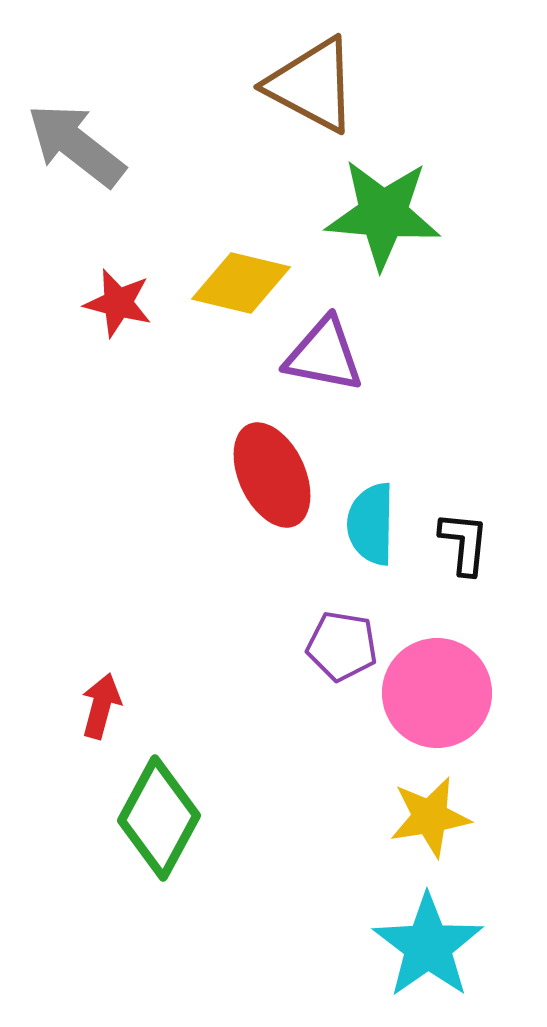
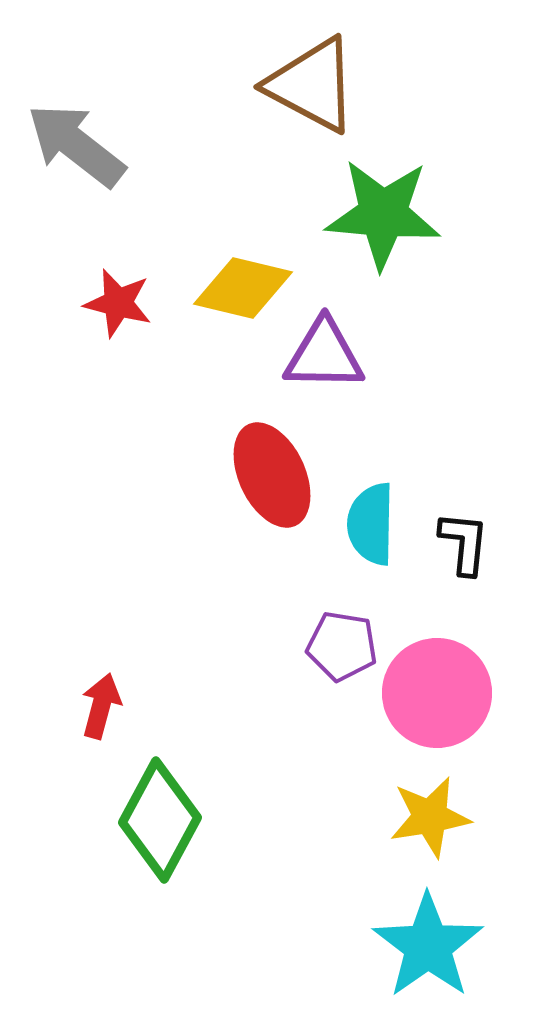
yellow diamond: moved 2 px right, 5 px down
purple triangle: rotated 10 degrees counterclockwise
green diamond: moved 1 px right, 2 px down
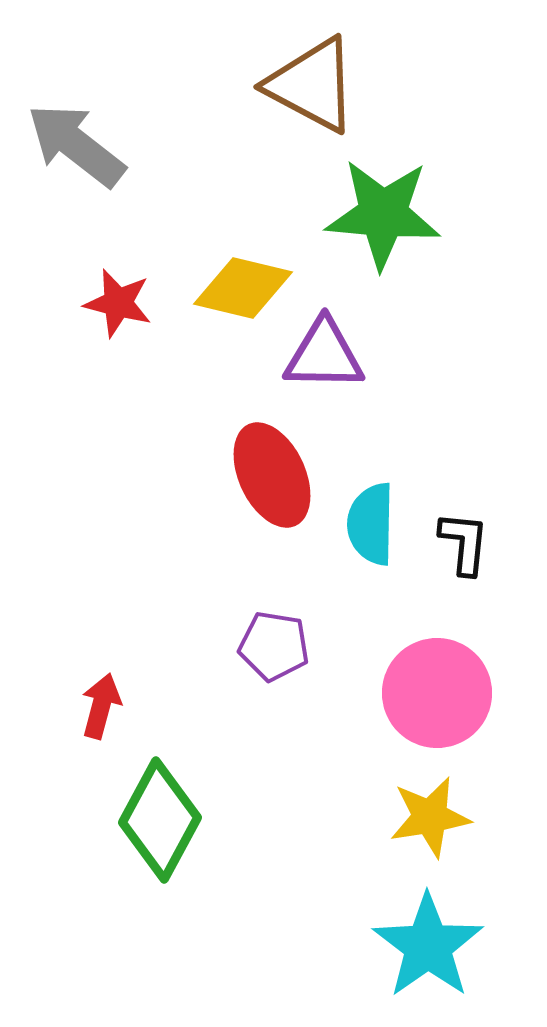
purple pentagon: moved 68 px left
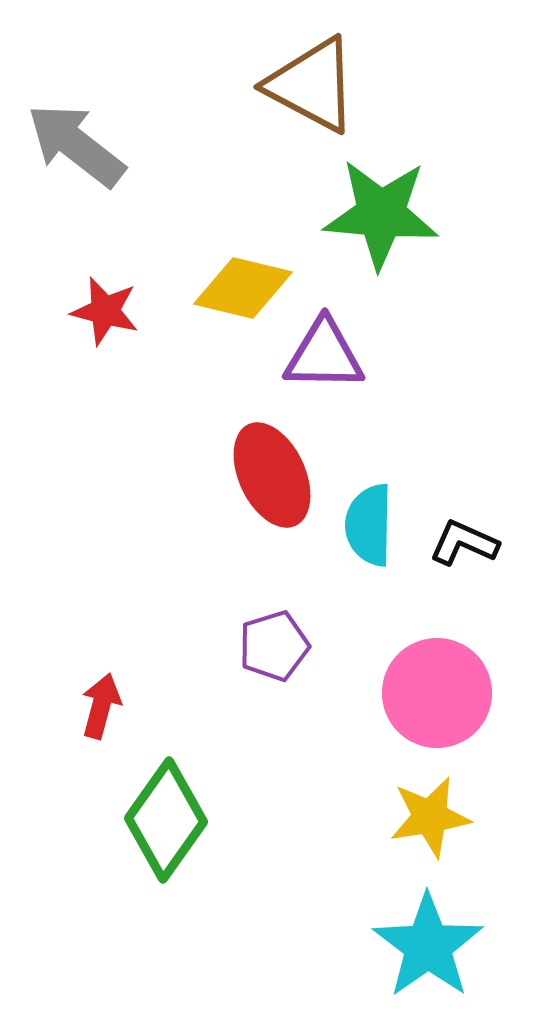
green star: moved 2 px left
red star: moved 13 px left, 8 px down
cyan semicircle: moved 2 px left, 1 px down
black L-shape: rotated 72 degrees counterclockwise
purple pentagon: rotated 26 degrees counterclockwise
green diamond: moved 6 px right; rotated 7 degrees clockwise
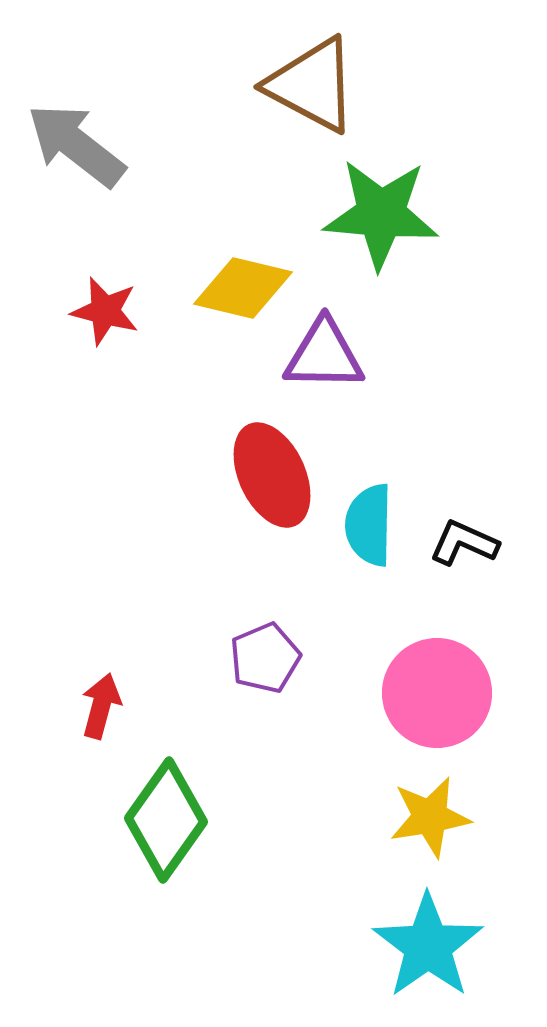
purple pentagon: moved 9 px left, 12 px down; rotated 6 degrees counterclockwise
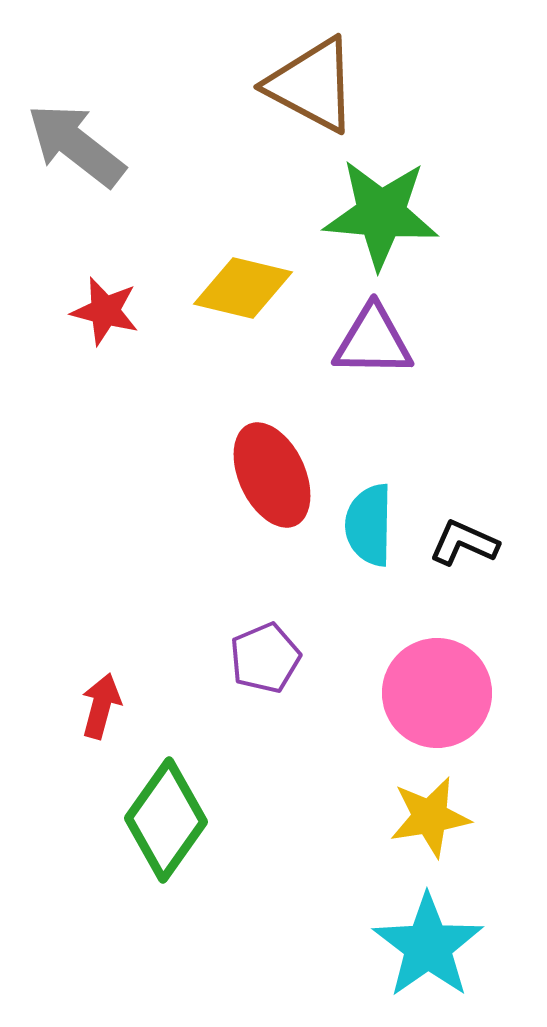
purple triangle: moved 49 px right, 14 px up
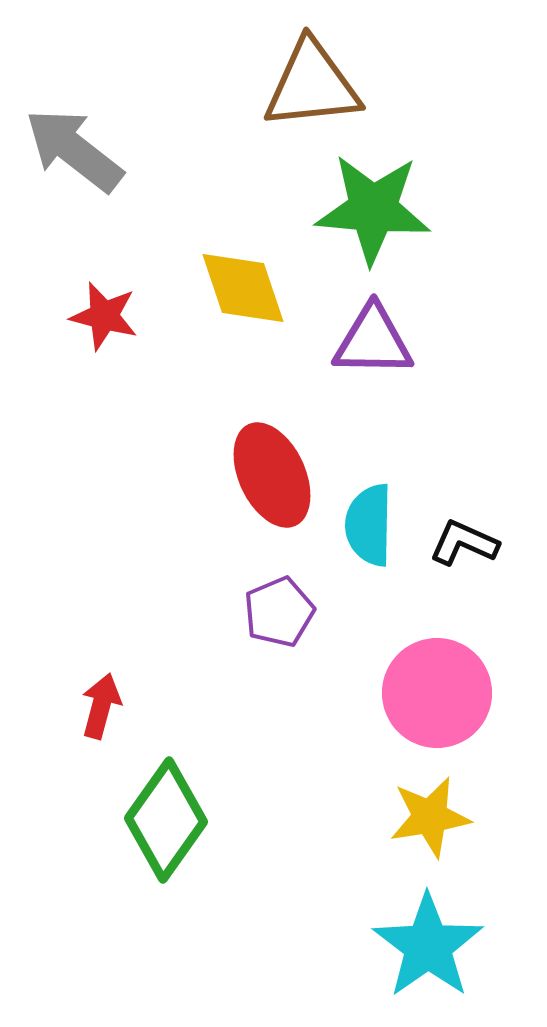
brown triangle: rotated 34 degrees counterclockwise
gray arrow: moved 2 px left, 5 px down
green star: moved 8 px left, 5 px up
yellow diamond: rotated 58 degrees clockwise
red star: moved 1 px left, 5 px down
purple pentagon: moved 14 px right, 46 px up
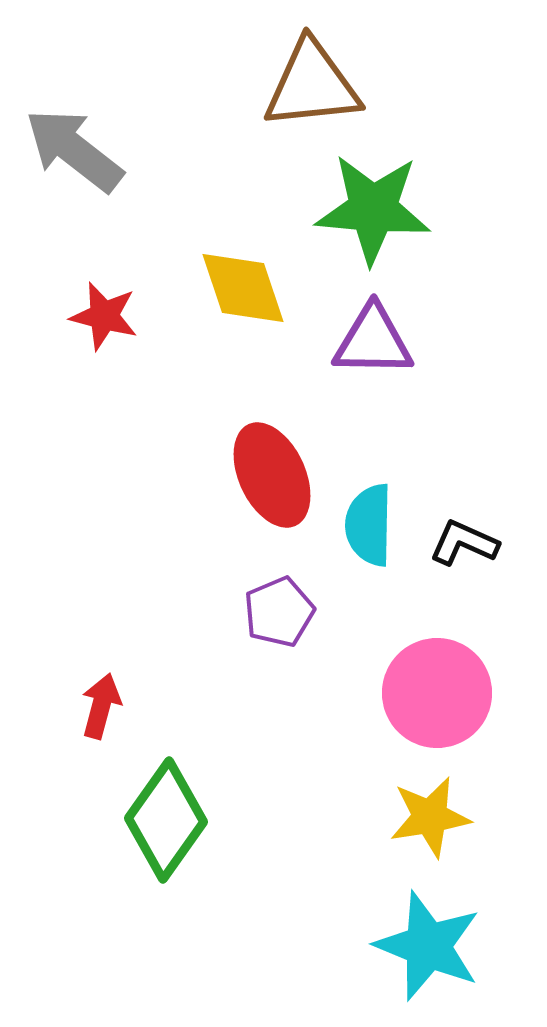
cyan star: rotated 15 degrees counterclockwise
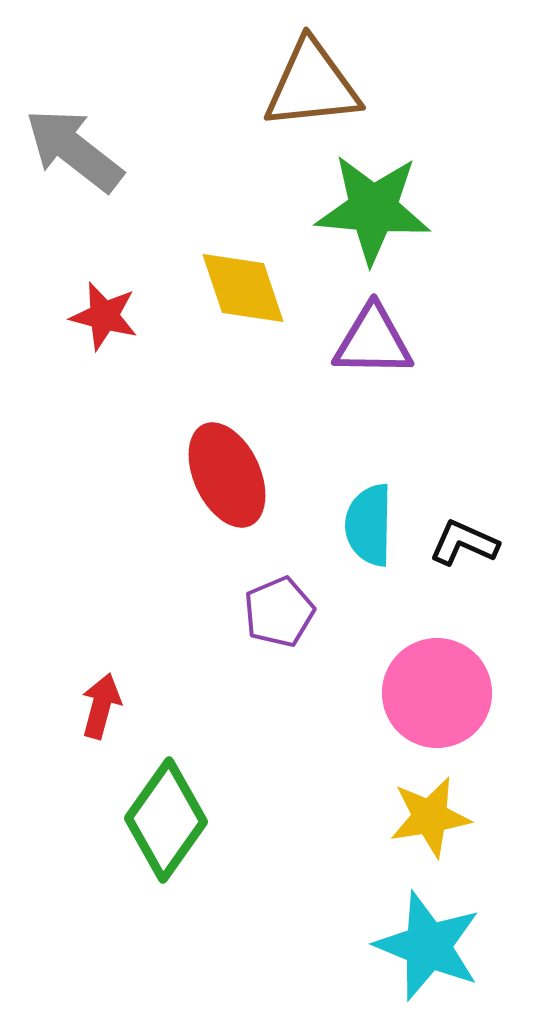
red ellipse: moved 45 px left
